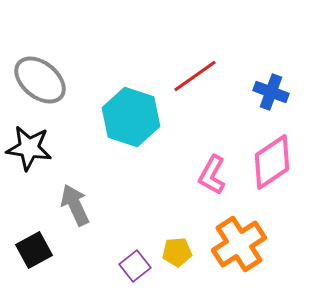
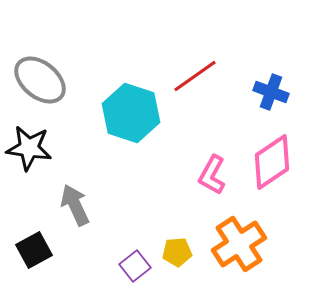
cyan hexagon: moved 4 px up
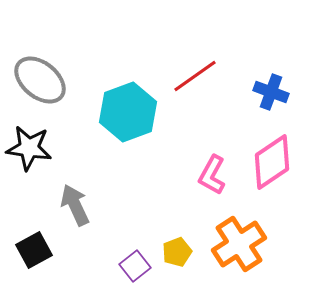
cyan hexagon: moved 3 px left, 1 px up; rotated 22 degrees clockwise
yellow pentagon: rotated 16 degrees counterclockwise
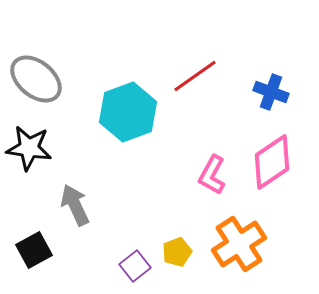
gray ellipse: moved 4 px left, 1 px up
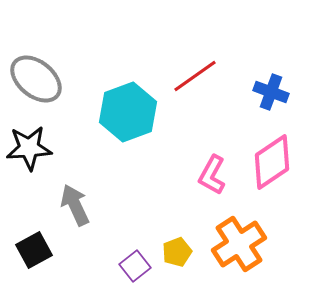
black star: rotated 12 degrees counterclockwise
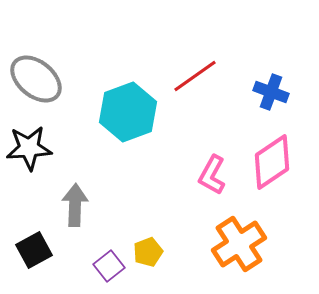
gray arrow: rotated 27 degrees clockwise
yellow pentagon: moved 29 px left
purple square: moved 26 px left
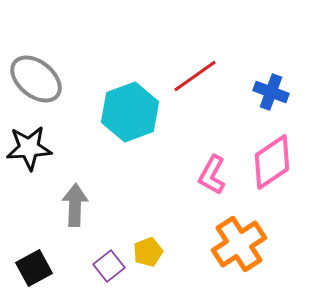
cyan hexagon: moved 2 px right
black square: moved 18 px down
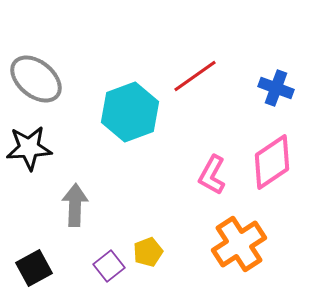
blue cross: moved 5 px right, 4 px up
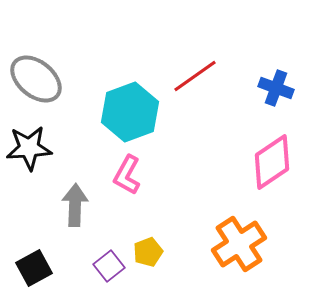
pink L-shape: moved 85 px left
